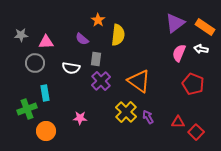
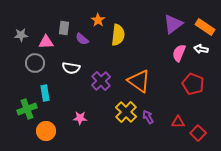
purple triangle: moved 2 px left, 1 px down
gray rectangle: moved 32 px left, 31 px up
red square: moved 2 px right, 1 px down
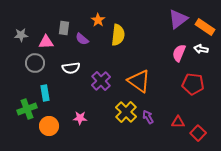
purple triangle: moved 5 px right, 5 px up
white semicircle: rotated 18 degrees counterclockwise
red pentagon: rotated 15 degrees counterclockwise
orange circle: moved 3 px right, 5 px up
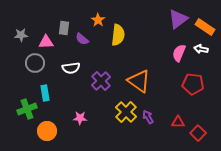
orange circle: moved 2 px left, 5 px down
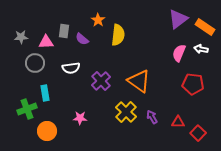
gray rectangle: moved 3 px down
gray star: moved 2 px down
purple arrow: moved 4 px right
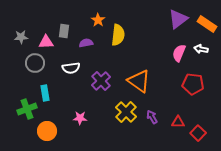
orange rectangle: moved 2 px right, 3 px up
purple semicircle: moved 4 px right, 4 px down; rotated 128 degrees clockwise
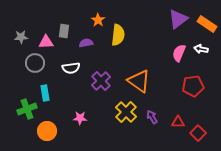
red pentagon: moved 2 px down; rotated 15 degrees counterclockwise
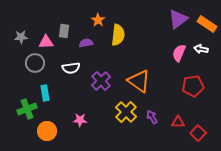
pink star: moved 2 px down
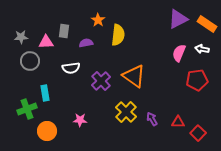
purple triangle: rotated 10 degrees clockwise
white arrow: moved 1 px right
gray circle: moved 5 px left, 2 px up
orange triangle: moved 5 px left, 5 px up
red pentagon: moved 4 px right, 6 px up
purple arrow: moved 2 px down
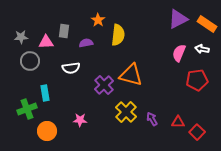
orange triangle: moved 3 px left, 1 px up; rotated 20 degrees counterclockwise
purple cross: moved 3 px right, 4 px down
red square: moved 1 px left, 1 px up
